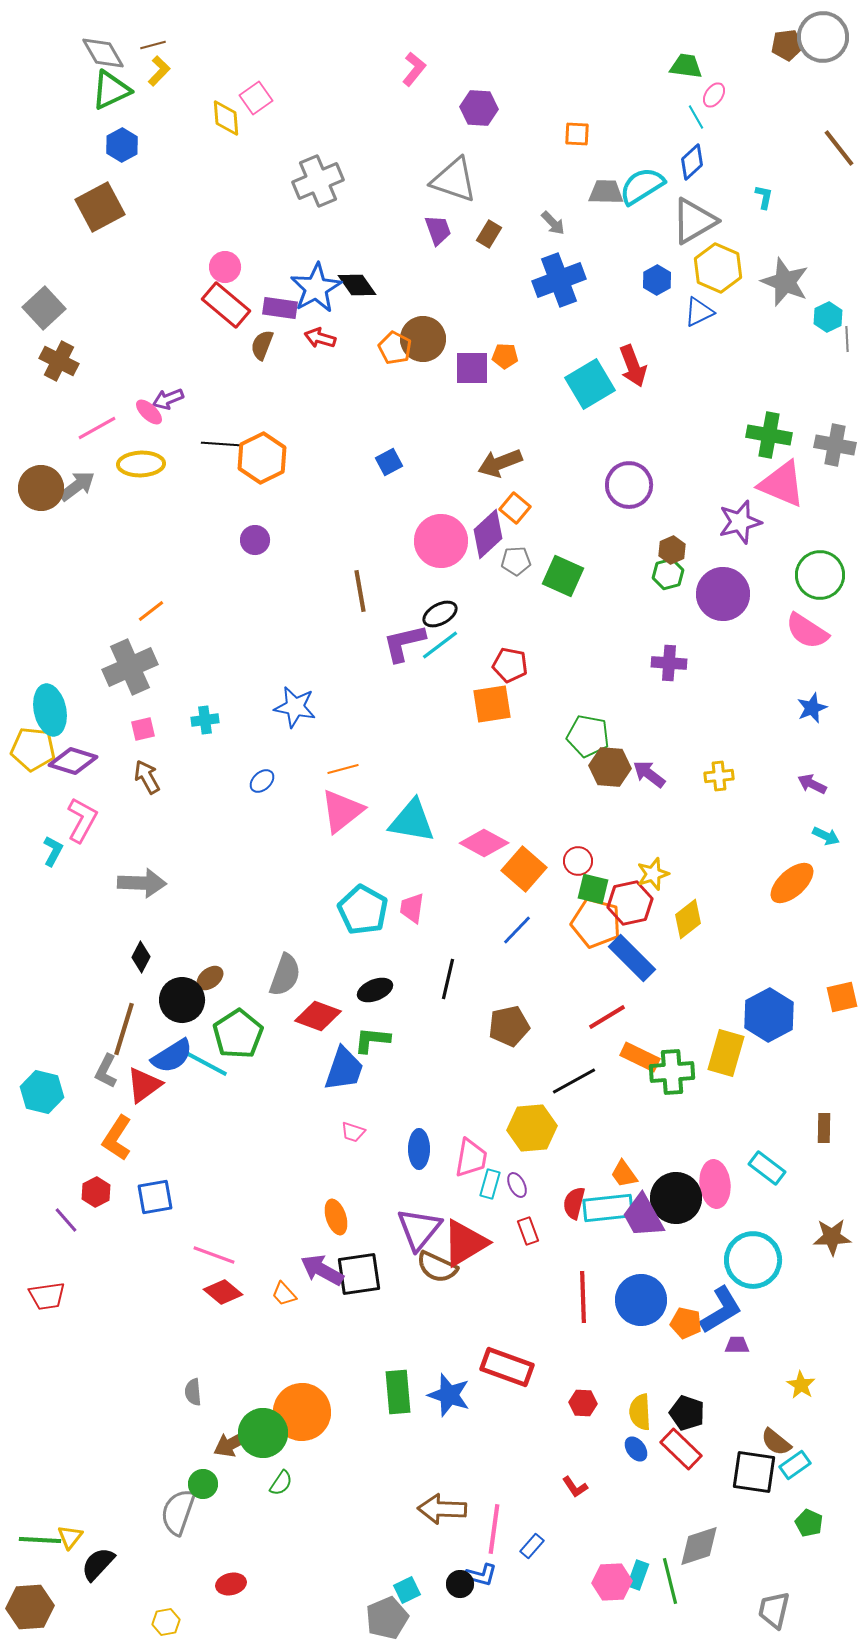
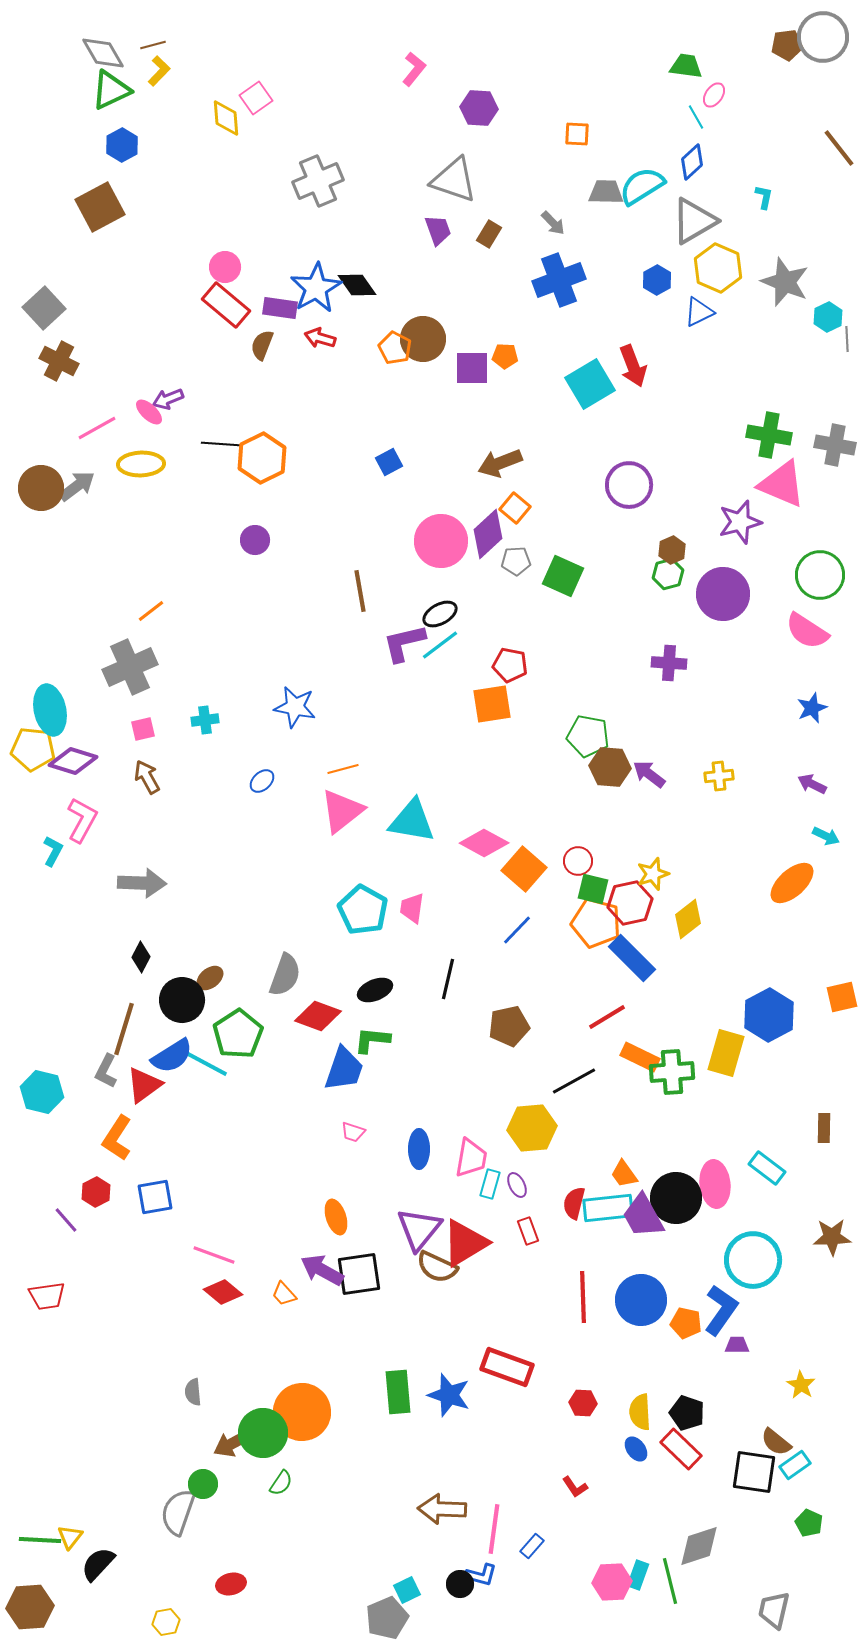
blue L-shape at (721, 1310): rotated 24 degrees counterclockwise
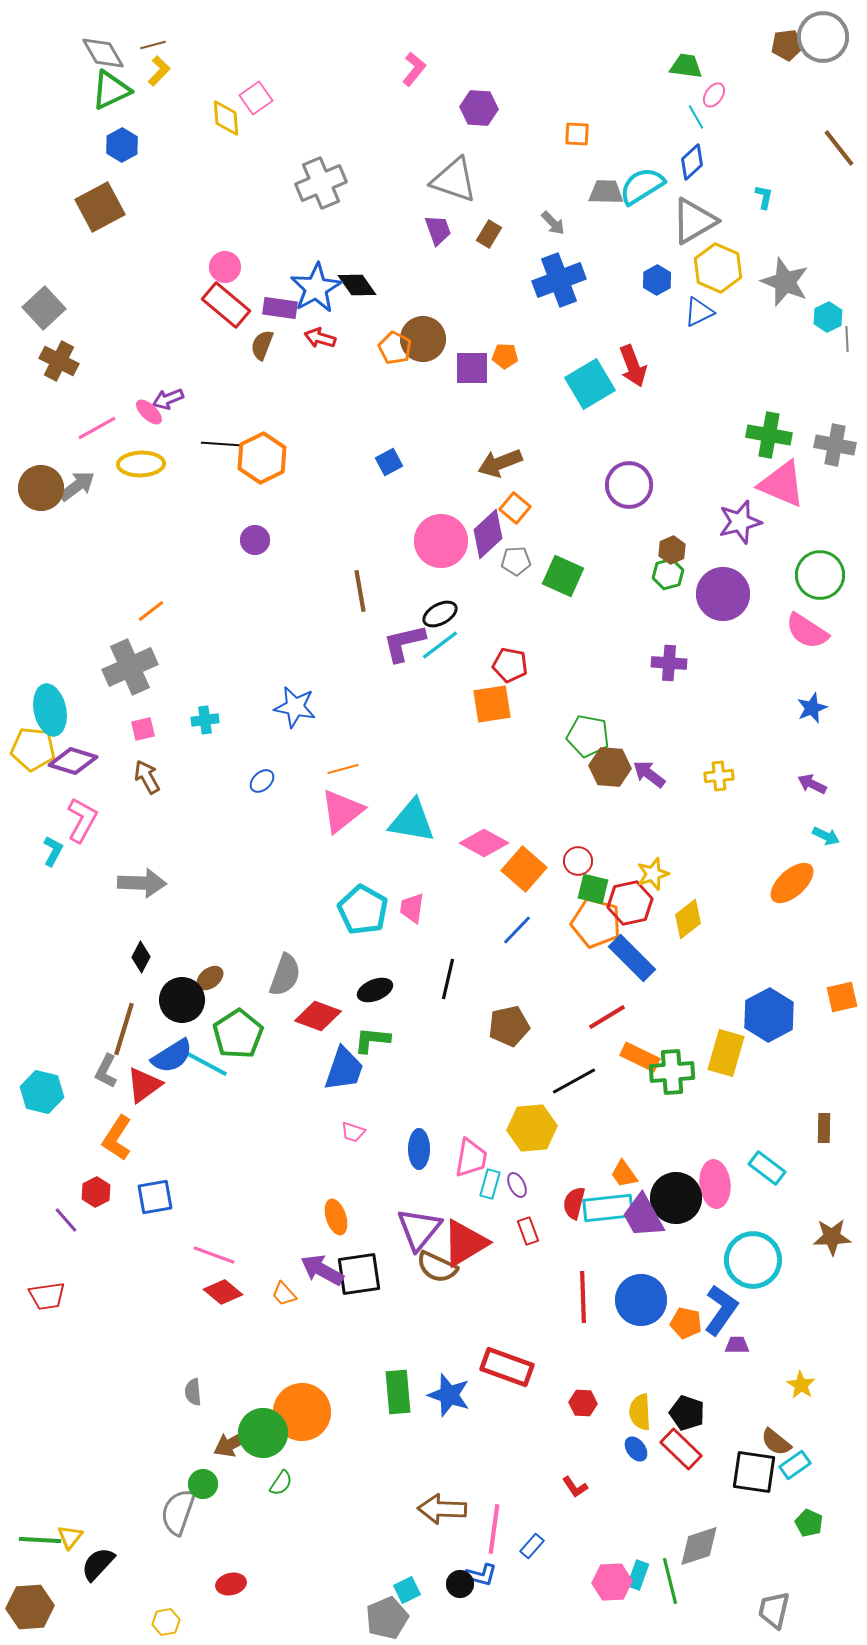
gray cross at (318, 181): moved 3 px right, 2 px down
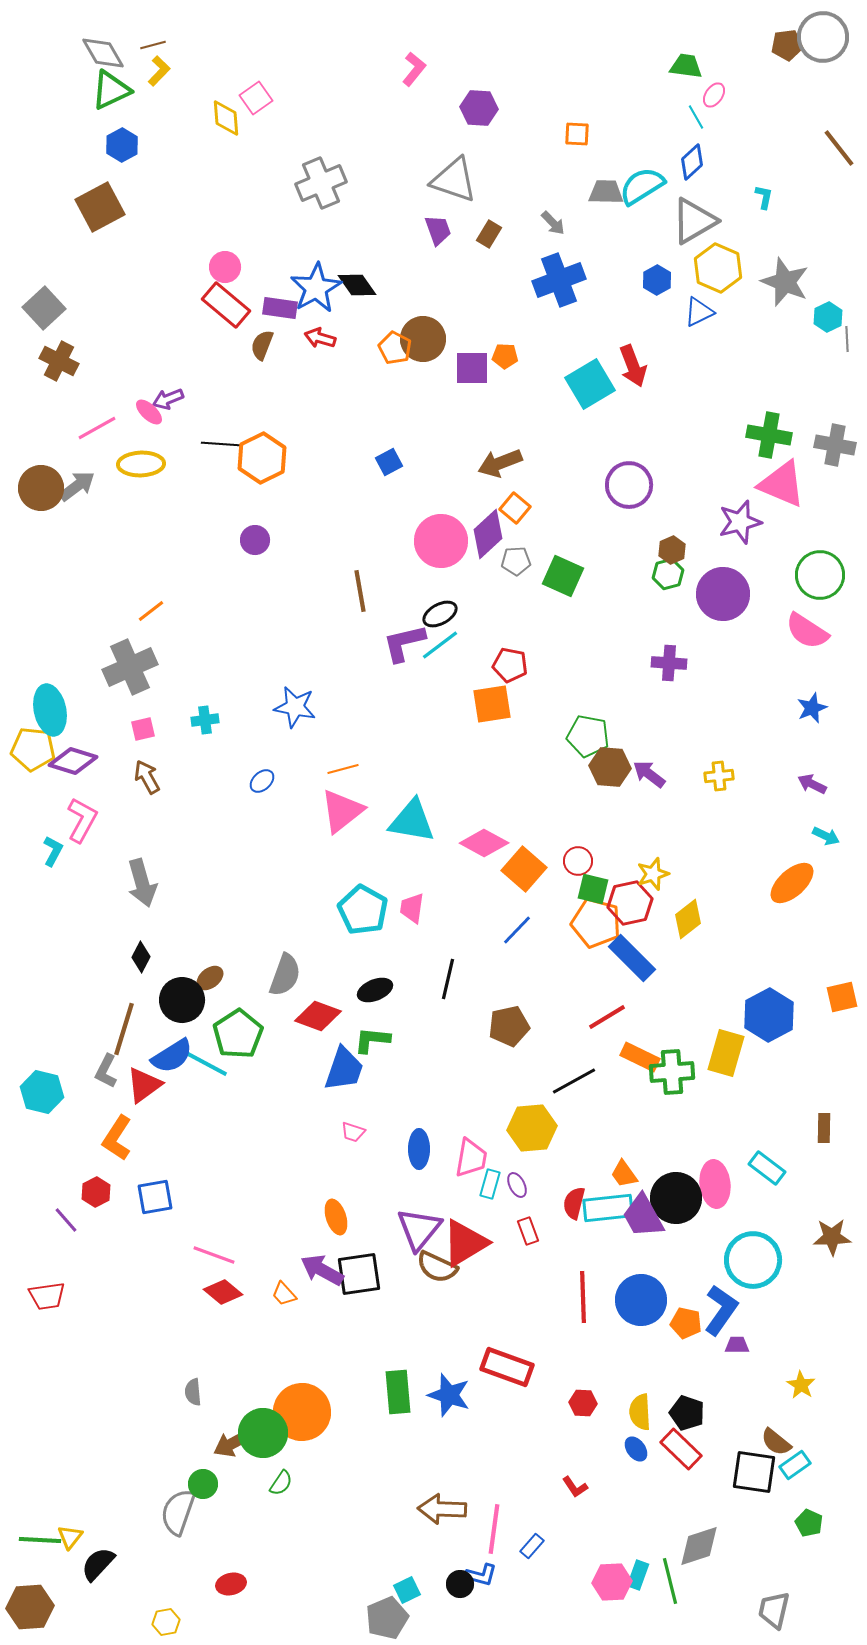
gray arrow at (142, 883): rotated 72 degrees clockwise
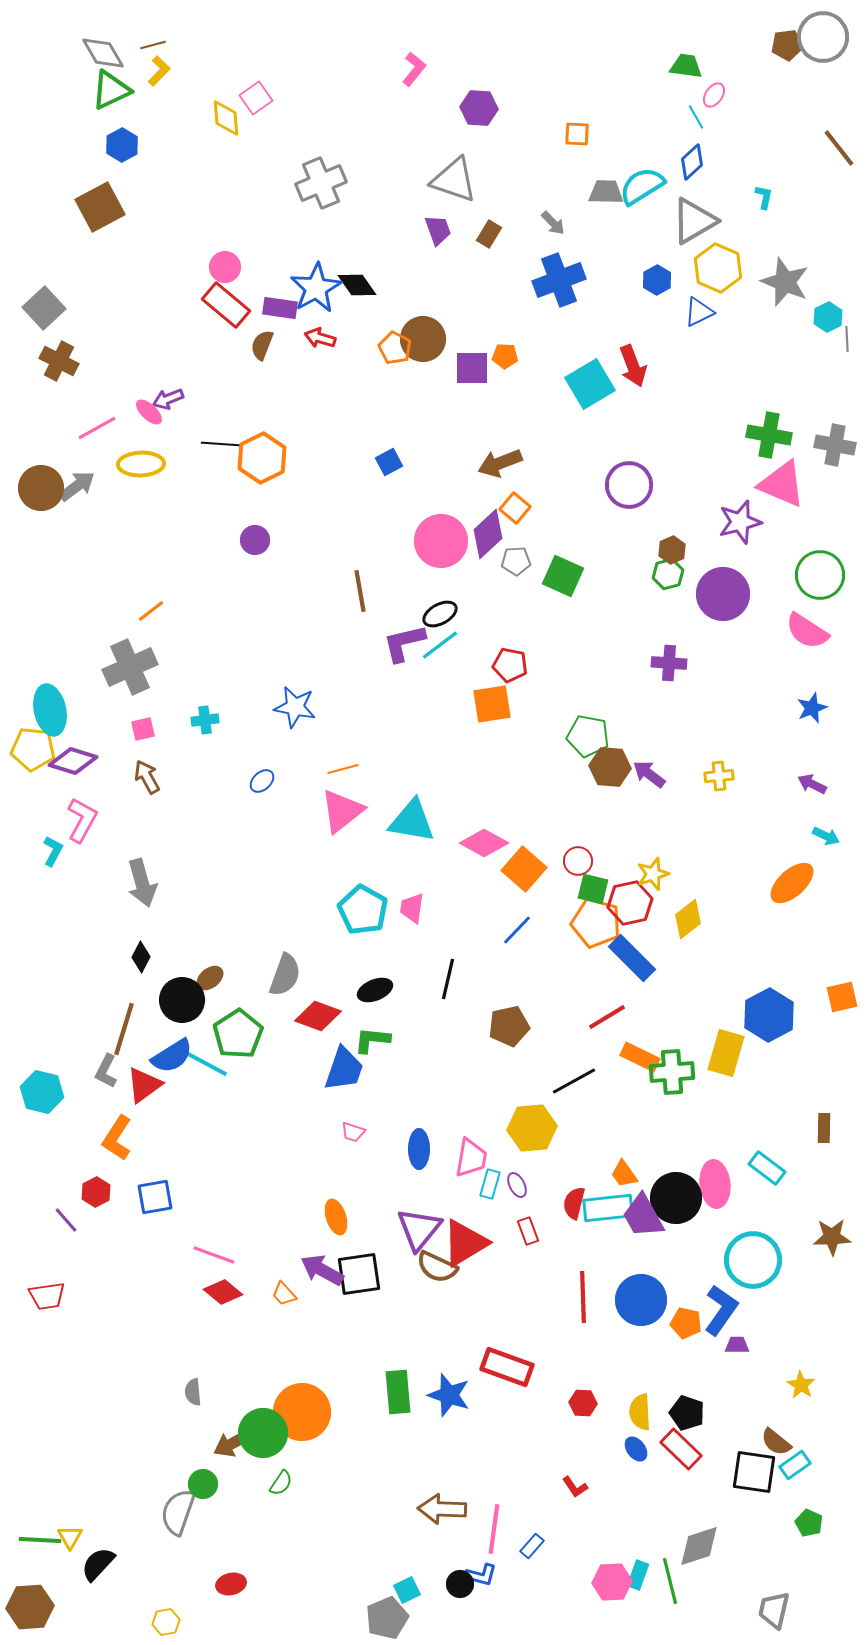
yellow triangle at (70, 1537): rotated 8 degrees counterclockwise
